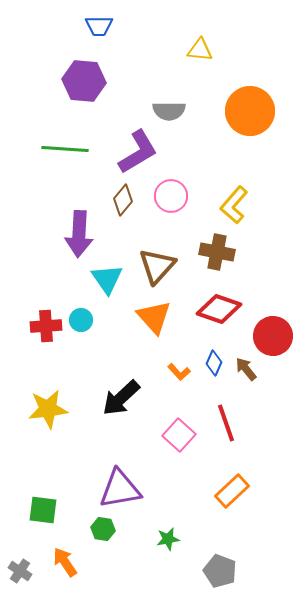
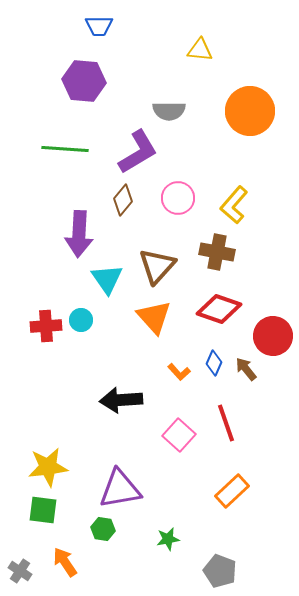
pink circle: moved 7 px right, 2 px down
black arrow: moved 2 px down; rotated 39 degrees clockwise
yellow star: moved 58 px down
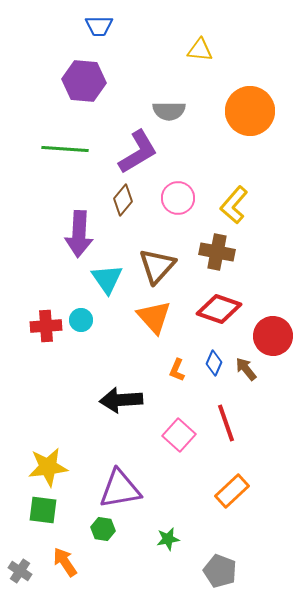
orange L-shape: moved 2 px left, 2 px up; rotated 65 degrees clockwise
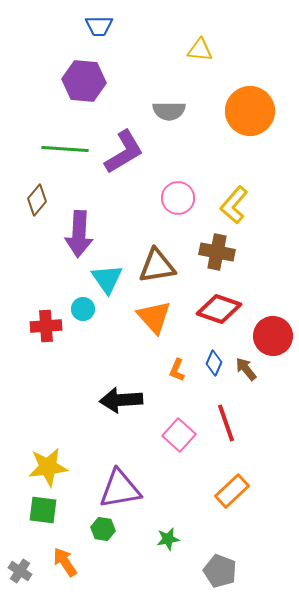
purple L-shape: moved 14 px left
brown diamond: moved 86 px left
brown triangle: rotated 39 degrees clockwise
cyan circle: moved 2 px right, 11 px up
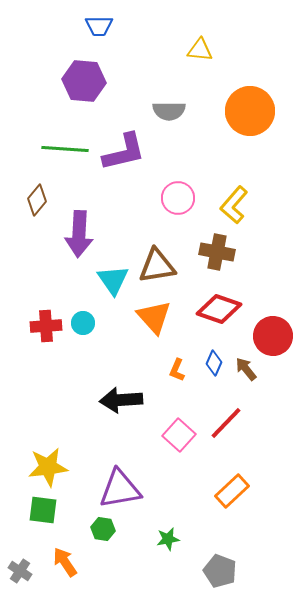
purple L-shape: rotated 18 degrees clockwise
cyan triangle: moved 6 px right, 1 px down
cyan circle: moved 14 px down
red line: rotated 63 degrees clockwise
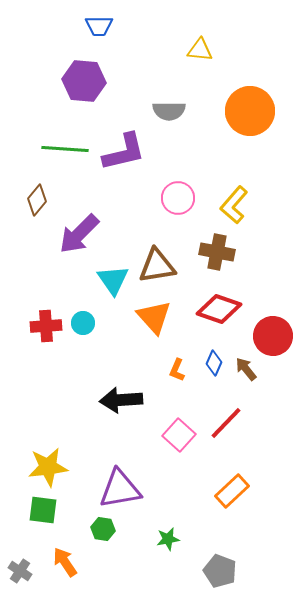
purple arrow: rotated 42 degrees clockwise
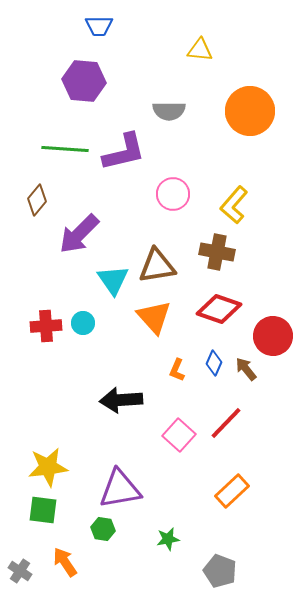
pink circle: moved 5 px left, 4 px up
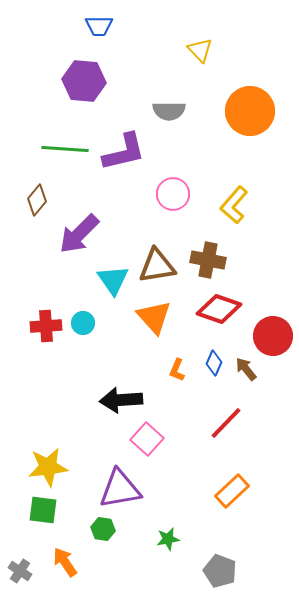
yellow triangle: rotated 40 degrees clockwise
brown cross: moved 9 px left, 8 px down
pink square: moved 32 px left, 4 px down
